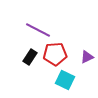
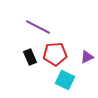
purple line: moved 3 px up
black rectangle: rotated 56 degrees counterclockwise
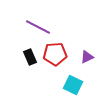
cyan square: moved 8 px right, 5 px down
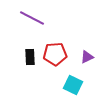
purple line: moved 6 px left, 9 px up
black rectangle: rotated 21 degrees clockwise
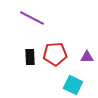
purple triangle: rotated 24 degrees clockwise
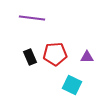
purple line: rotated 20 degrees counterclockwise
black rectangle: rotated 21 degrees counterclockwise
cyan square: moved 1 px left
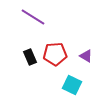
purple line: moved 1 px right, 1 px up; rotated 25 degrees clockwise
purple triangle: moved 1 px left, 1 px up; rotated 32 degrees clockwise
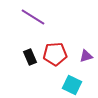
purple triangle: rotated 48 degrees counterclockwise
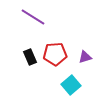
purple triangle: moved 1 px left, 1 px down
cyan square: moved 1 px left; rotated 24 degrees clockwise
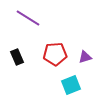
purple line: moved 5 px left, 1 px down
black rectangle: moved 13 px left
cyan square: rotated 18 degrees clockwise
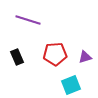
purple line: moved 2 px down; rotated 15 degrees counterclockwise
